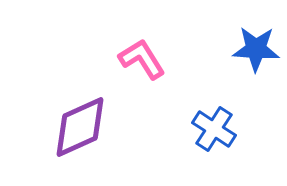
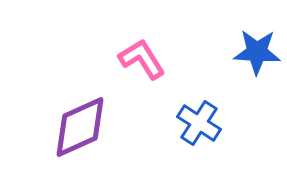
blue star: moved 1 px right, 3 px down
blue cross: moved 15 px left, 6 px up
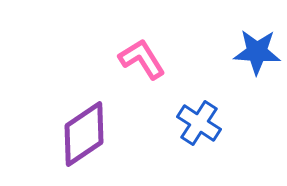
purple diamond: moved 4 px right, 7 px down; rotated 10 degrees counterclockwise
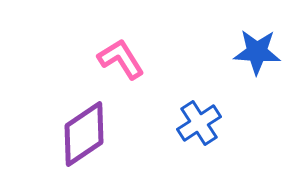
pink L-shape: moved 21 px left
blue cross: rotated 24 degrees clockwise
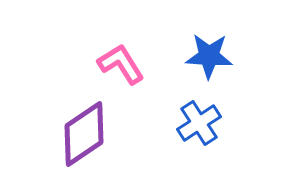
blue star: moved 48 px left, 4 px down
pink L-shape: moved 5 px down
